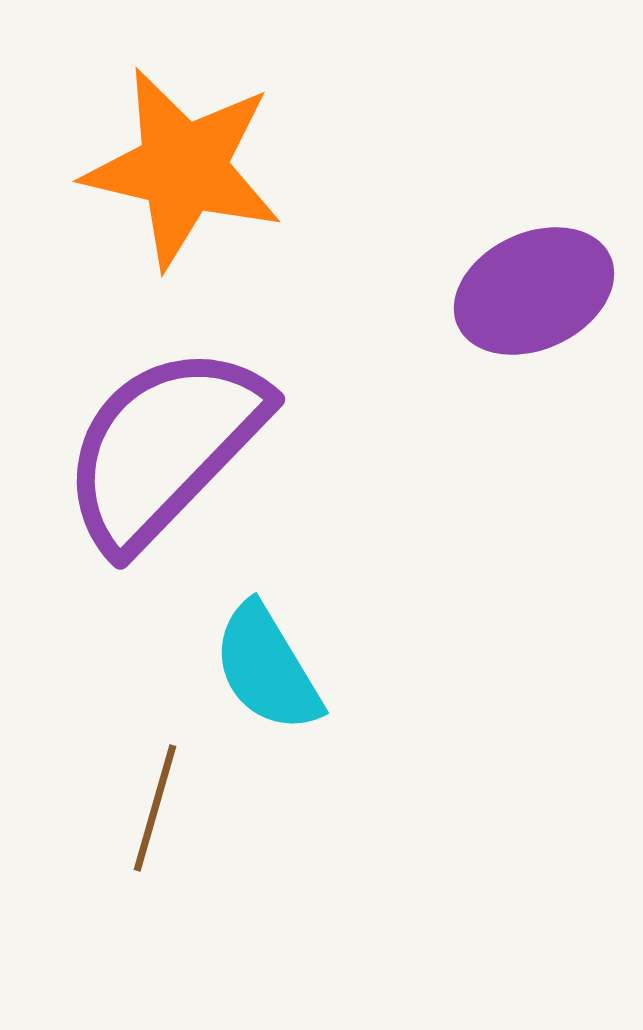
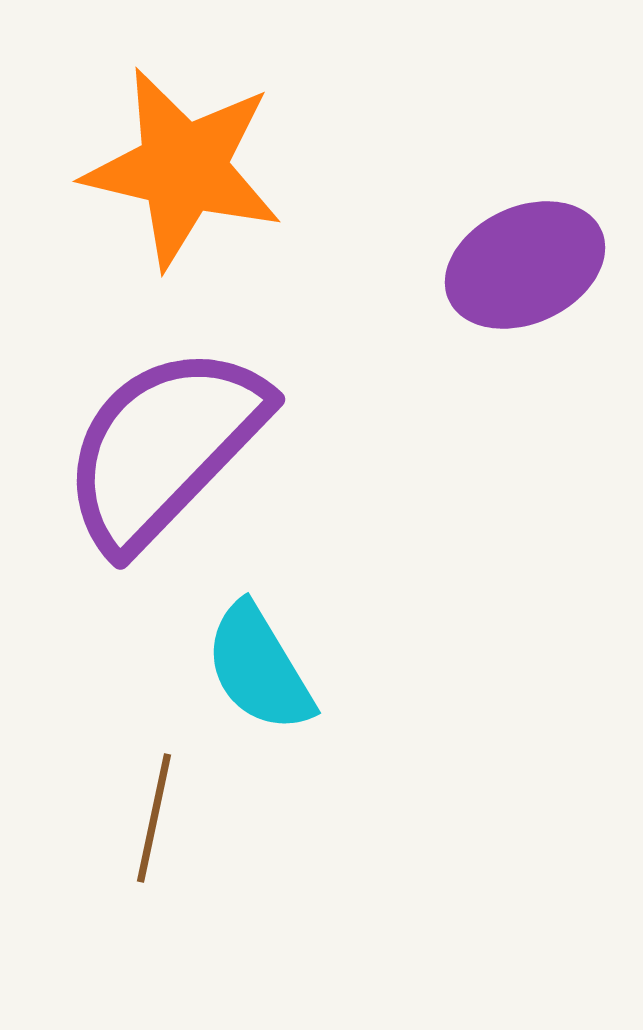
purple ellipse: moved 9 px left, 26 px up
cyan semicircle: moved 8 px left
brown line: moved 1 px left, 10 px down; rotated 4 degrees counterclockwise
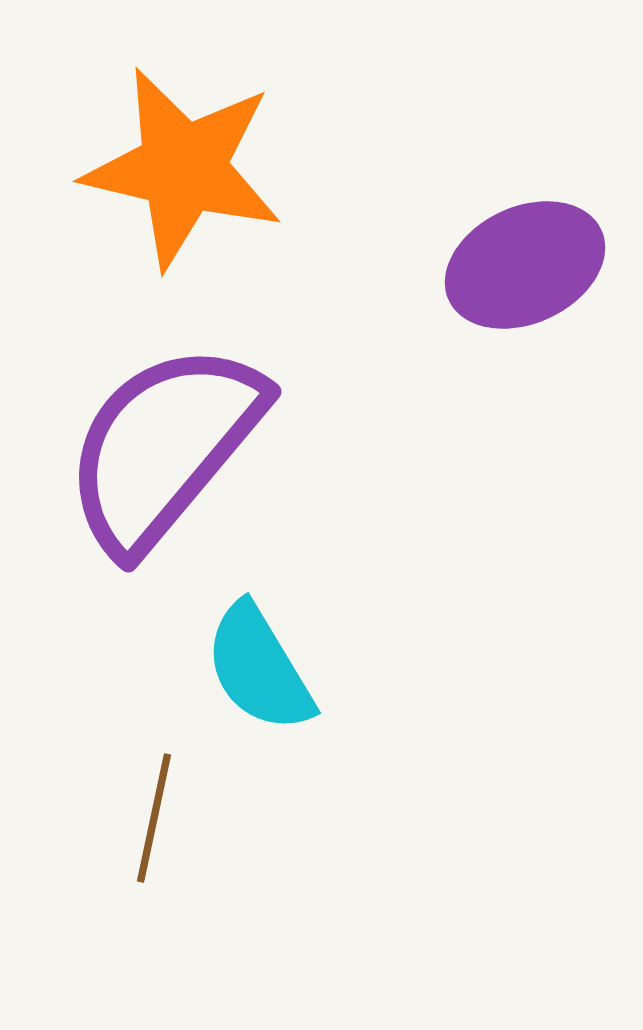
purple semicircle: rotated 4 degrees counterclockwise
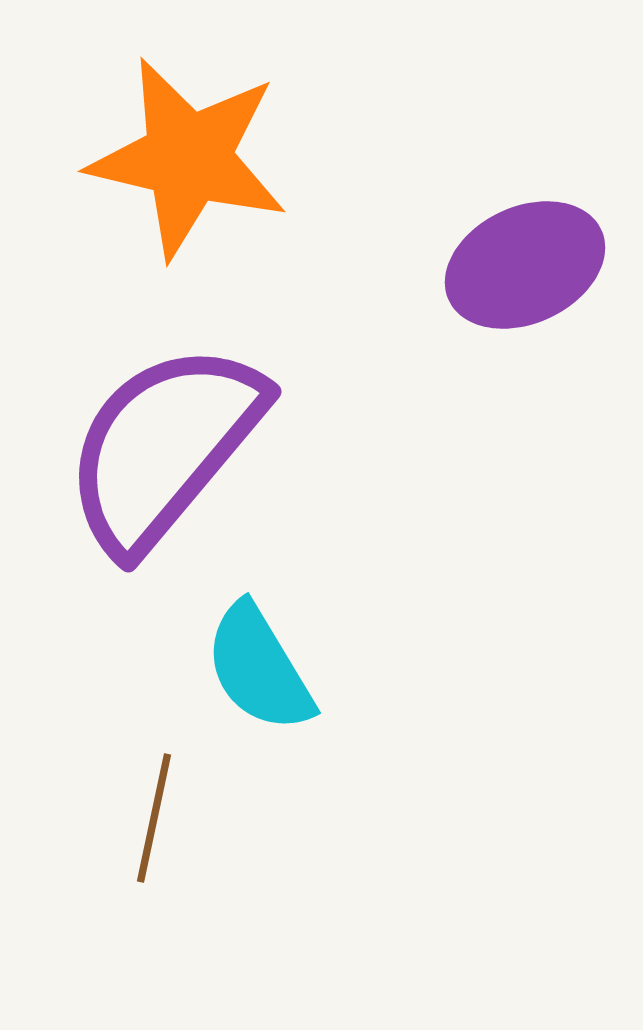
orange star: moved 5 px right, 10 px up
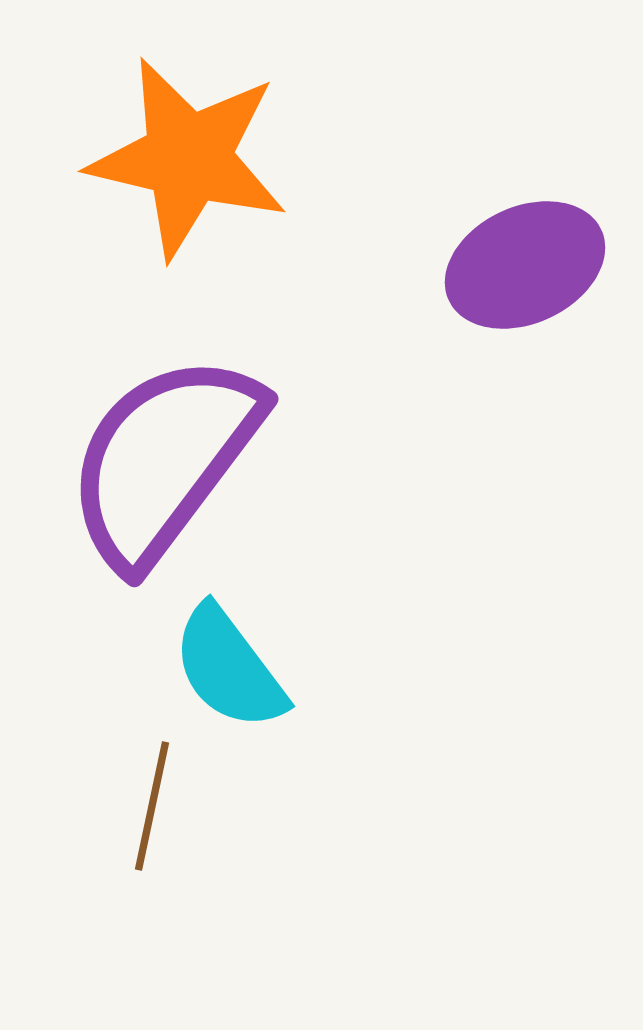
purple semicircle: moved 13 px down; rotated 3 degrees counterclockwise
cyan semicircle: moved 30 px left; rotated 6 degrees counterclockwise
brown line: moved 2 px left, 12 px up
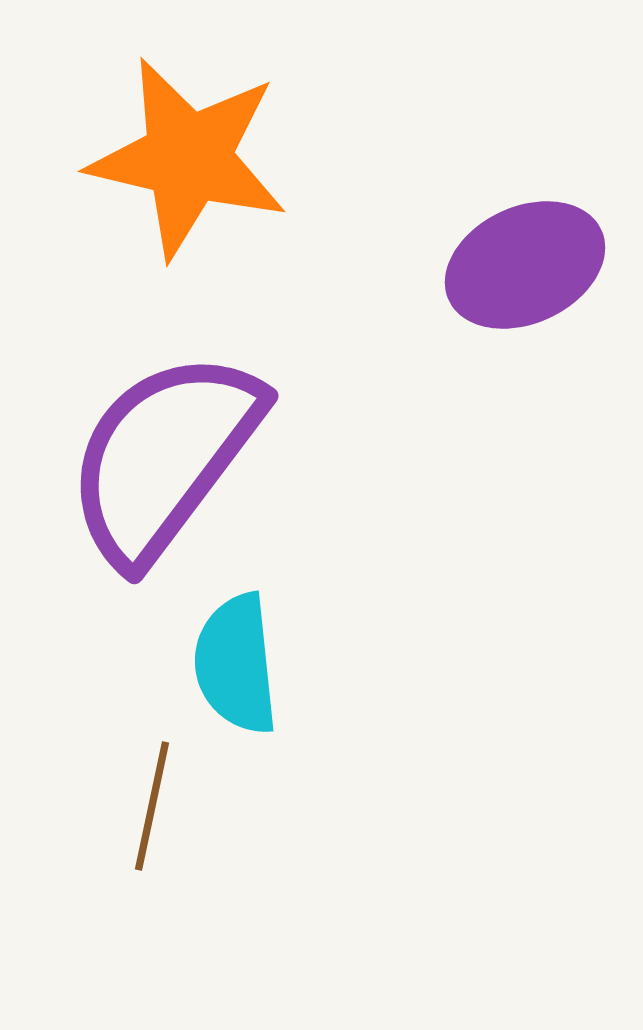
purple semicircle: moved 3 px up
cyan semicircle: moved 7 px right, 4 px up; rotated 31 degrees clockwise
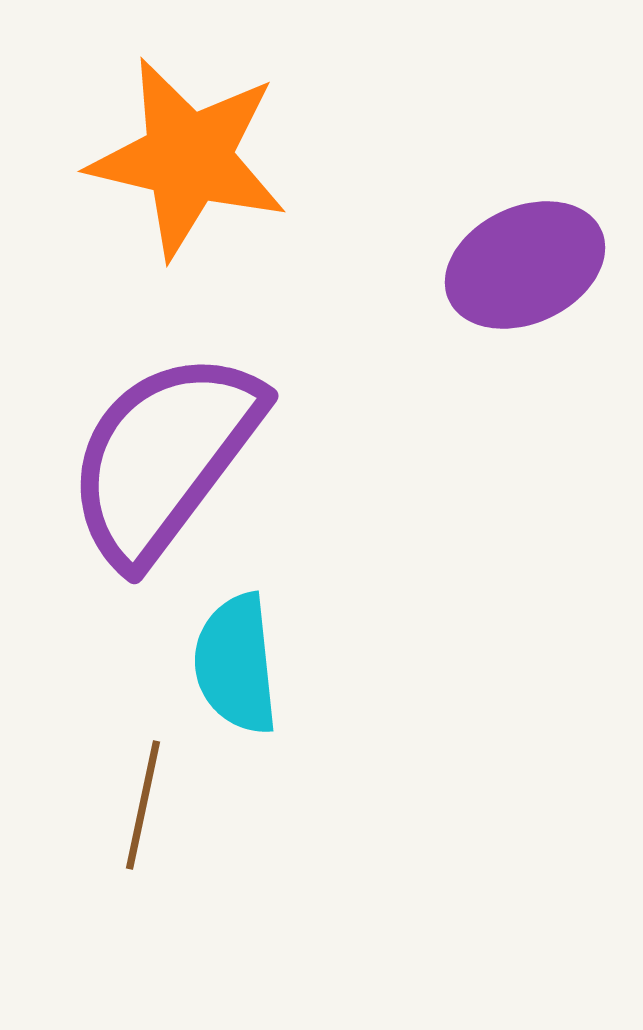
brown line: moved 9 px left, 1 px up
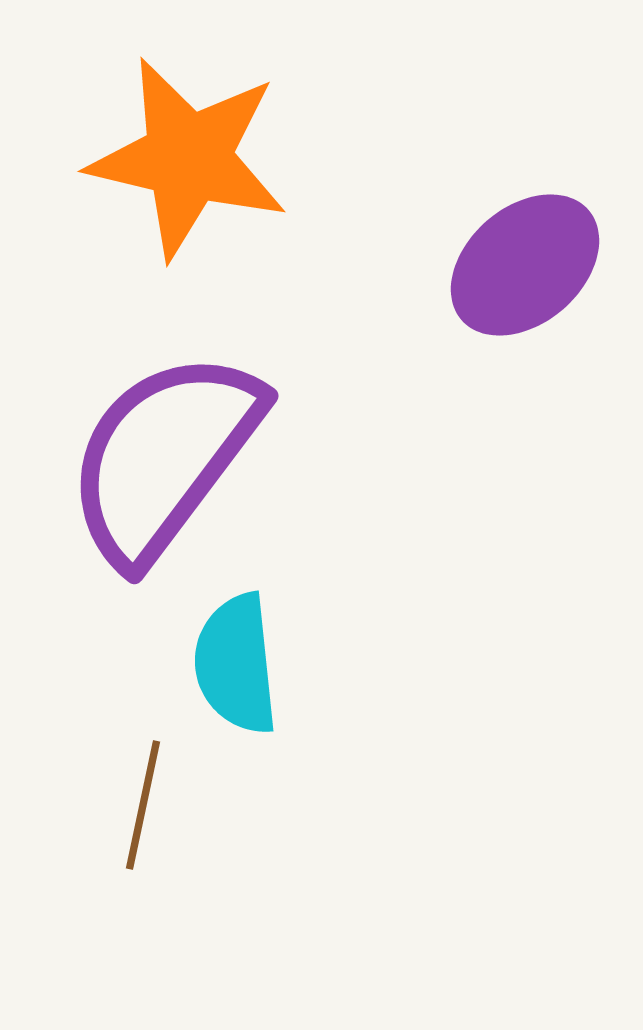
purple ellipse: rotated 16 degrees counterclockwise
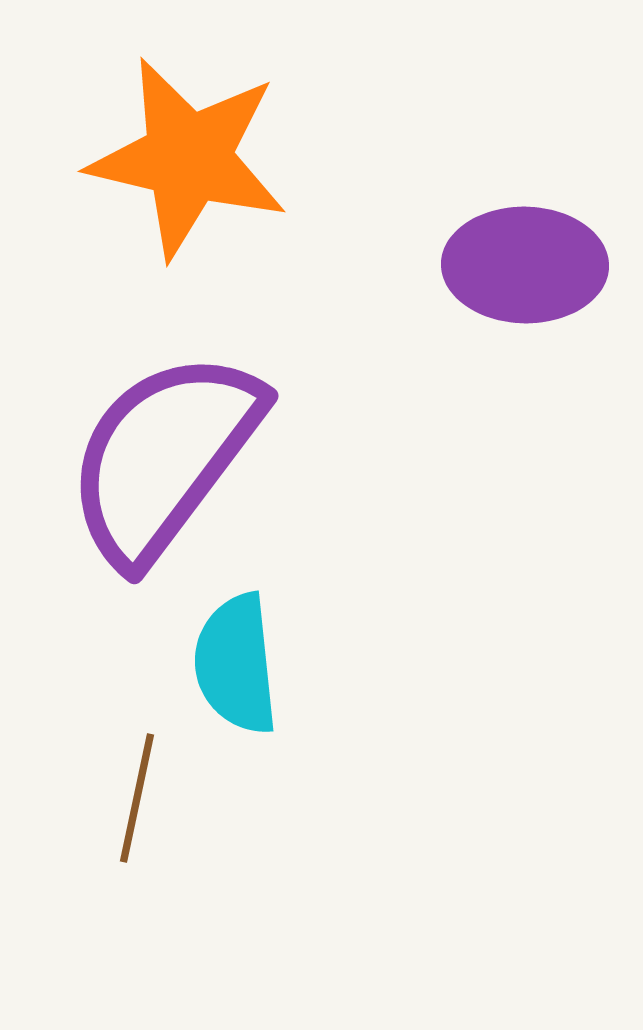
purple ellipse: rotated 42 degrees clockwise
brown line: moved 6 px left, 7 px up
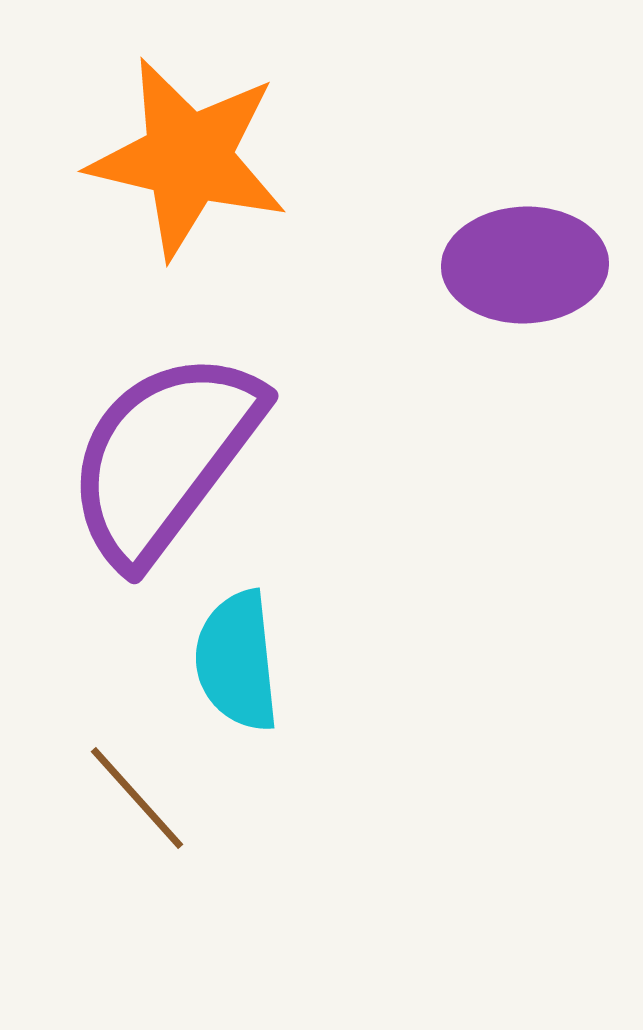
purple ellipse: rotated 3 degrees counterclockwise
cyan semicircle: moved 1 px right, 3 px up
brown line: rotated 54 degrees counterclockwise
